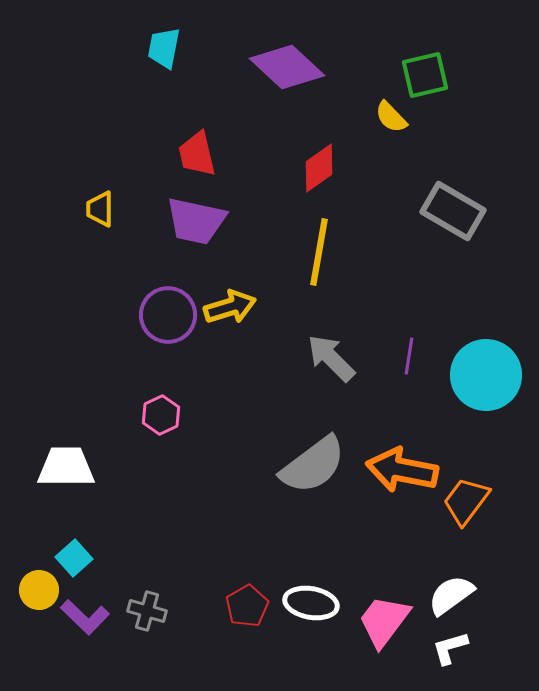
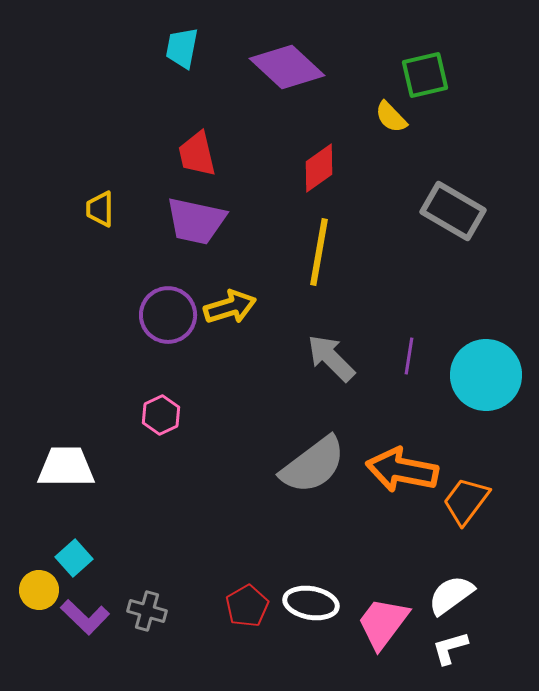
cyan trapezoid: moved 18 px right
pink trapezoid: moved 1 px left, 2 px down
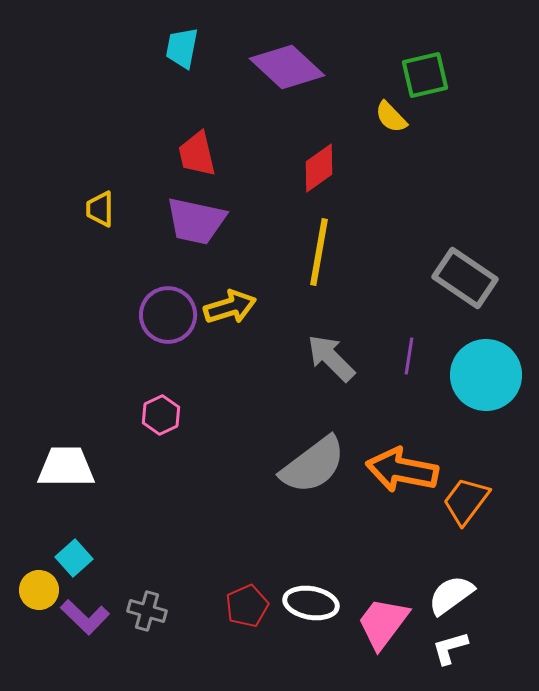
gray rectangle: moved 12 px right, 67 px down; rotated 4 degrees clockwise
red pentagon: rotated 6 degrees clockwise
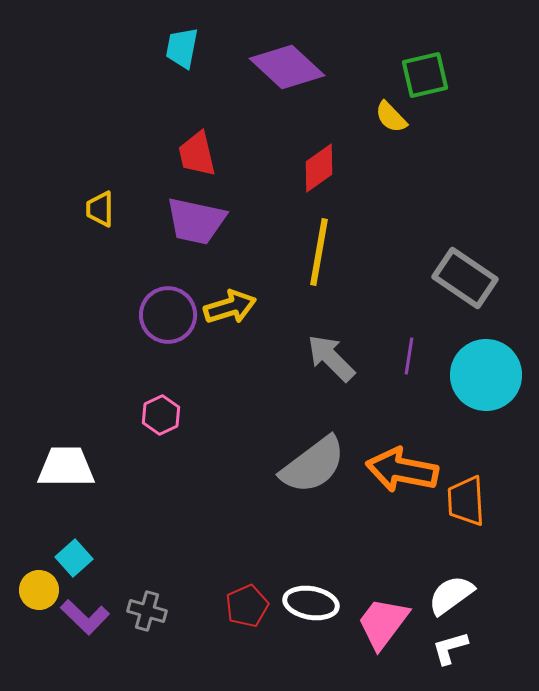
orange trapezoid: rotated 40 degrees counterclockwise
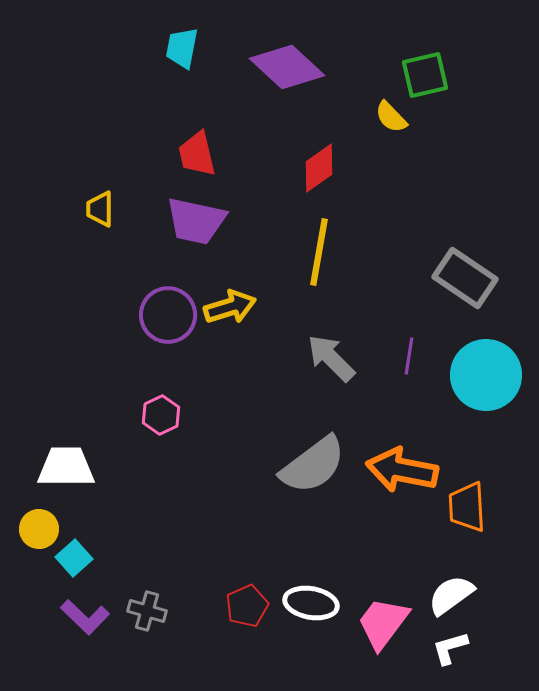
orange trapezoid: moved 1 px right, 6 px down
yellow circle: moved 61 px up
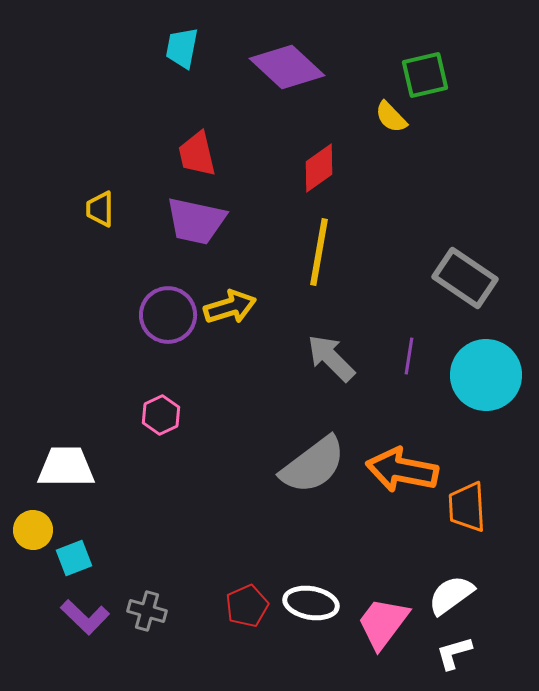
yellow circle: moved 6 px left, 1 px down
cyan square: rotated 21 degrees clockwise
white L-shape: moved 4 px right, 5 px down
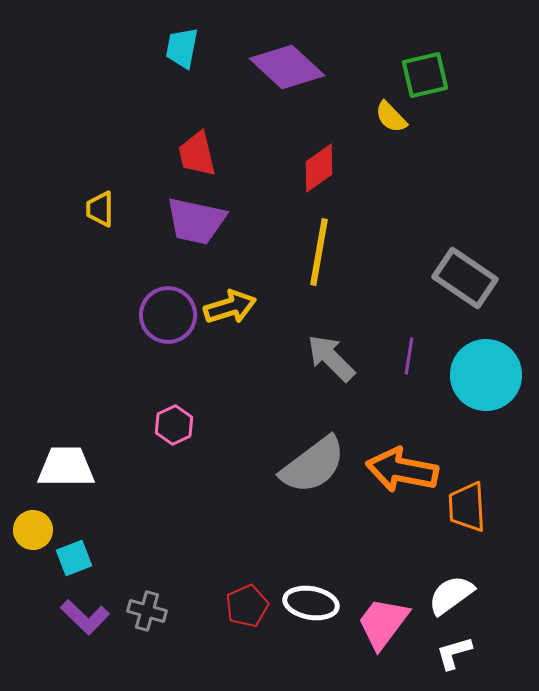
pink hexagon: moved 13 px right, 10 px down
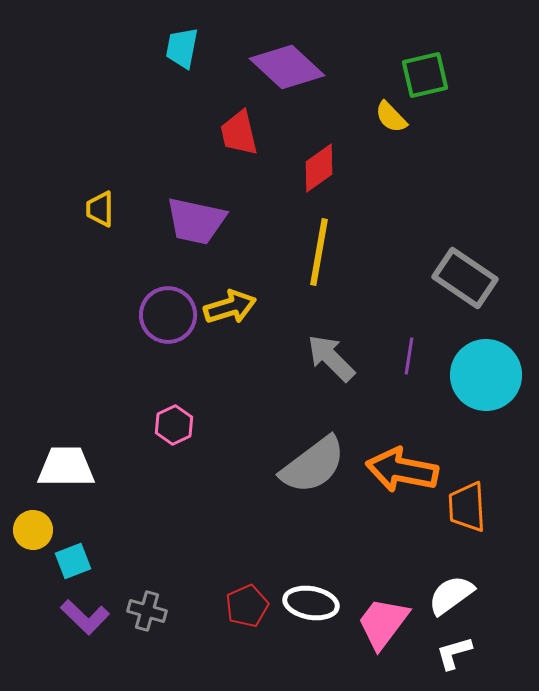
red trapezoid: moved 42 px right, 21 px up
cyan square: moved 1 px left, 3 px down
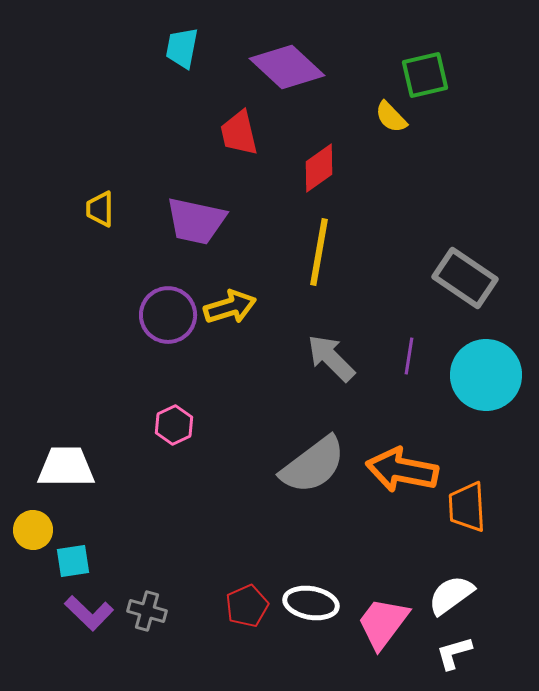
cyan square: rotated 12 degrees clockwise
purple L-shape: moved 4 px right, 4 px up
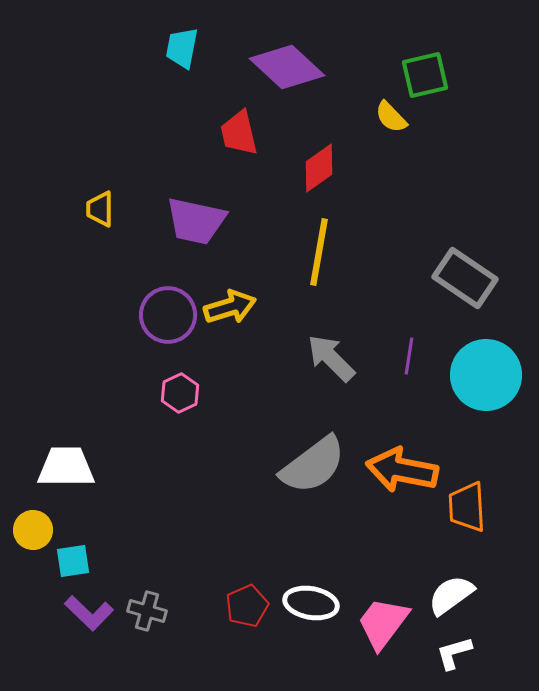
pink hexagon: moved 6 px right, 32 px up
